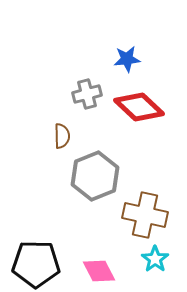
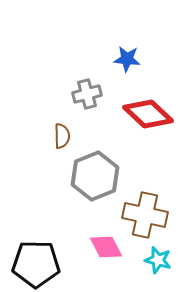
blue star: rotated 12 degrees clockwise
red diamond: moved 9 px right, 7 px down
cyan star: moved 3 px right, 1 px down; rotated 20 degrees counterclockwise
pink diamond: moved 7 px right, 24 px up
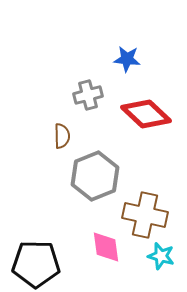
gray cross: moved 1 px right, 1 px down
red diamond: moved 2 px left
pink diamond: rotated 20 degrees clockwise
cyan star: moved 3 px right, 4 px up
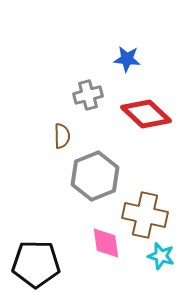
pink diamond: moved 4 px up
